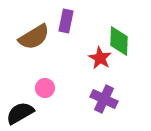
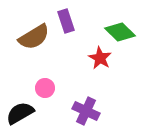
purple rectangle: rotated 30 degrees counterclockwise
green diamond: moved 1 px right, 9 px up; rotated 48 degrees counterclockwise
purple cross: moved 18 px left, 12 px down
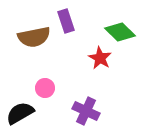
brown semicircle: rotated 20 degrees clockwise
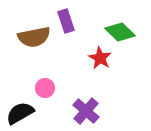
purple cross: rotated 16 degrees clockwise
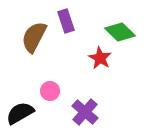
brown semicircle: rotated 128 degrees clockwise
pink circle: moved 5 px right, 3 px down
purple cross: moved 1 px left, 1 px down
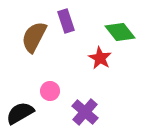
green diamond: rotated 8 degrees clockwise
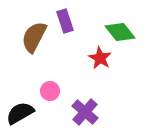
purple rectangle: moved 1 px left
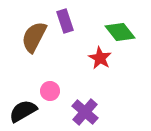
black semicircle: moved 3 px right, 2 px up
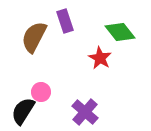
pink circle: moved 9 px left, 1 px down
black semicircle: rotated 28 degrees counterclockwise
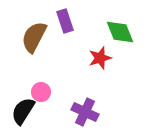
green diamond: rotated 16 degrees clockwise
red star: rotated 25 degrees clockwise
purple cross: rotated 16 degrees counterclockwise
